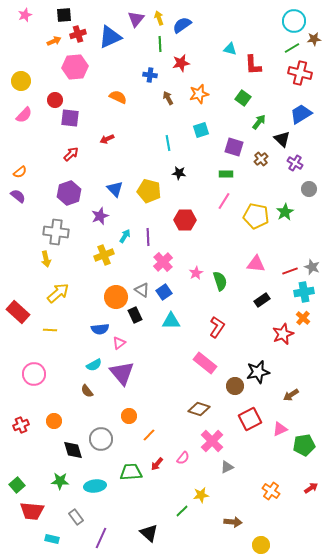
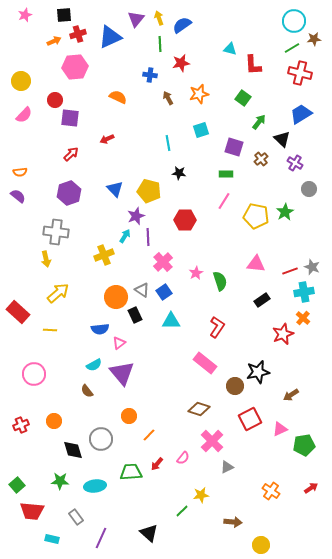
orange semicircle at (20, 172): rotated 32 degrees clockwise
purple star at (100, 216): moved 36 px right
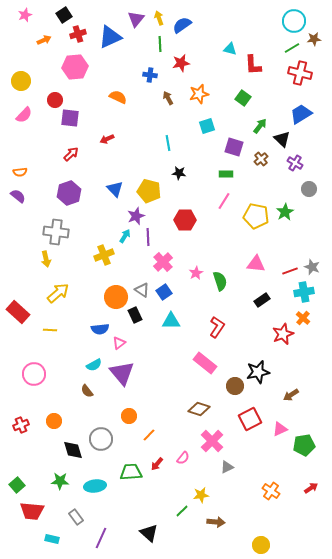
black square at (64, 15): rotated 28 degrees counterclockwise
orange arrow at (54, 41): moved 10 px left, 1 px up
green arrow at (259, 122): moved 1 px right, 4 px down
cyan square at (201, 130): moved 6 px right, 4 px up
brown arrow at (233, 522): moved 17 px left
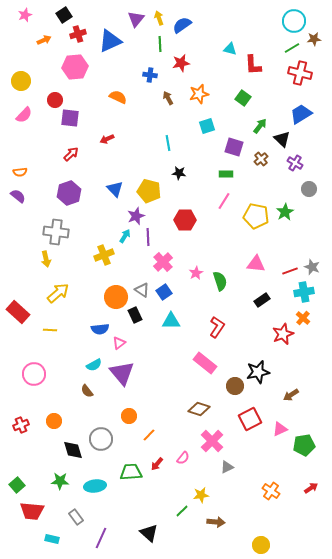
blue triangle at (110, 37): moved 4 px down
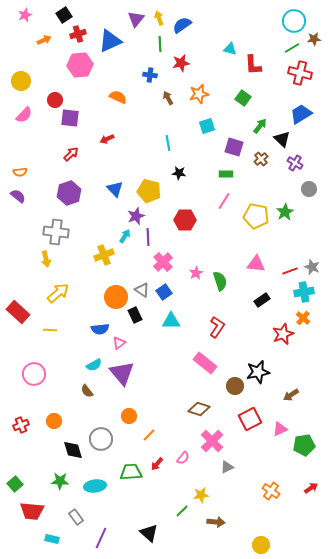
pink hexagon at (75, 67): moved 5 px right, 2 px up
green square at (17, 485): moved 2 px left, 1 px up
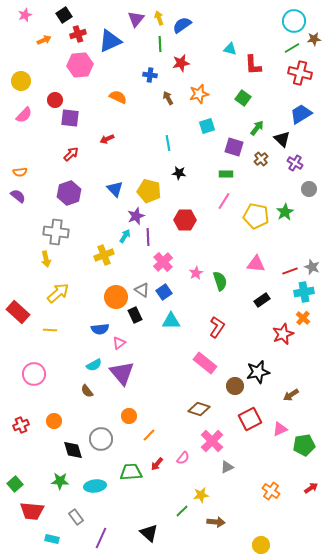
green arrow at (260, 126): moved 3 px left, 2 px down
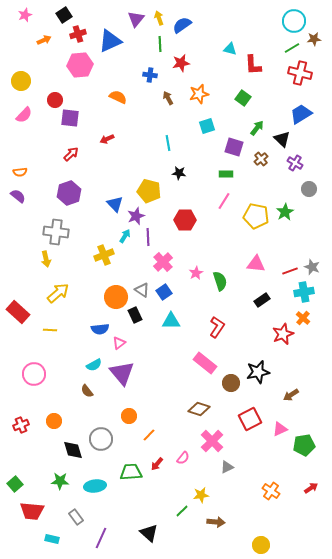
blue triangle at (115, 189): moved 15 px down
brown circle at (235, 386): moved 4 px left, 3 px up
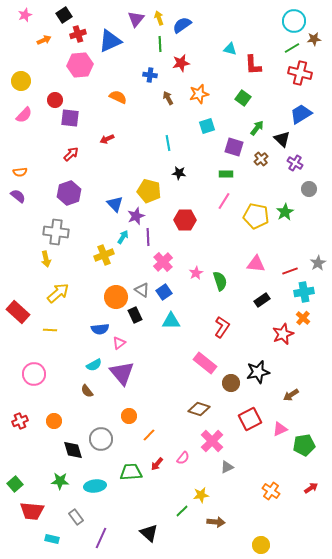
cyan arrow at (125, 236): moved 2 px left, 1 px down
gray star at (312, 267): moved 6 px right, 4 px up; rotated 21 degrees clockwise
red L-shape at (217, 327): moved 5 px right
red cross at (21, 425): moved 1 px left, 4 px up
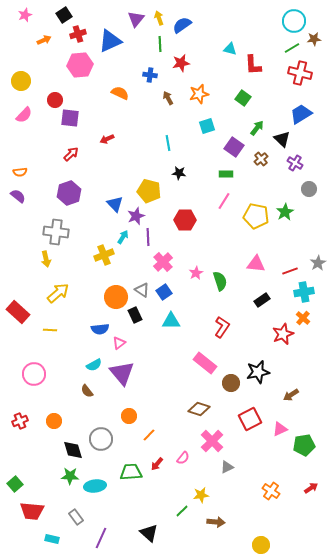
orange semicircle at (118, 97): moved 2 px right, 4 px up
purple square at (234, 147): rotated 18 degrees clockwise
green star at (60, 481): moved 10 px right, 5 px up
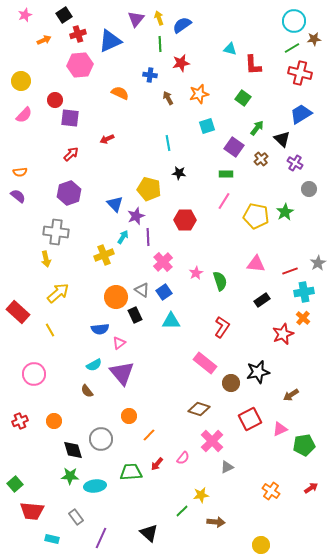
yellow pentagon at (149, 191): moved 2 px up
yellow line at (50, 330): rotated 56 degrees clockwise
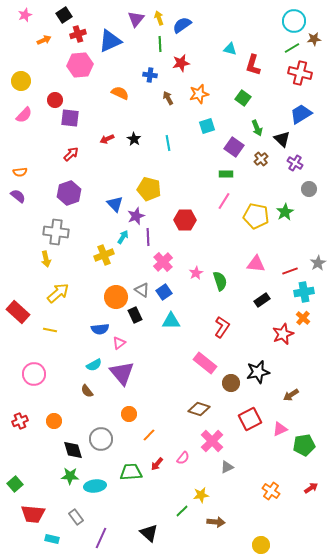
red L-shape at (253, 65): rotated 20 degrees clockwise
green arrow at (257, 128): rotated 119 degrees clockwise
black star at (179, 173): moved 45 px left, 34 px up; rotated 24 degrees clockwise
yellow line at (50, 330): rotated 48 degrees counterclockwise
orange circle at (129, 416): moved 2 px up
red trapezoid at (32, 511): moved 1 px right, 3 px down
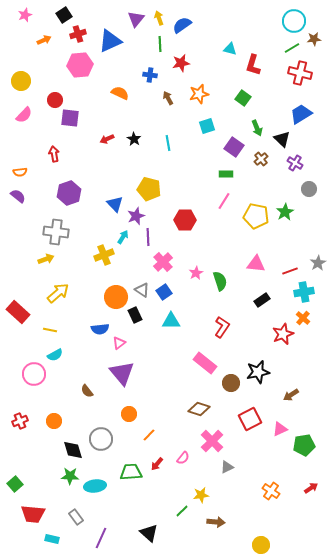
red arrow at (71, 154): moved 17 px left; rotated 56 degrees counterclockwise
yellow arrow at (46, 259): rotated 98 degrees counterclockwise
cyan semicircle at (94, 365): moved 39 px left, 10 px up
